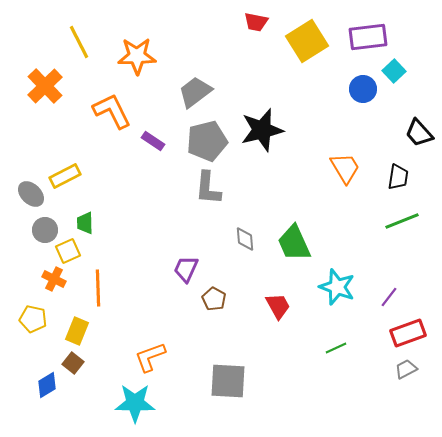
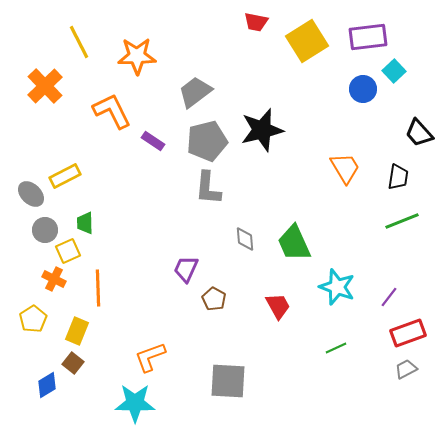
yellow pentagon at (33, 319): rotated 28 degrees clockwise
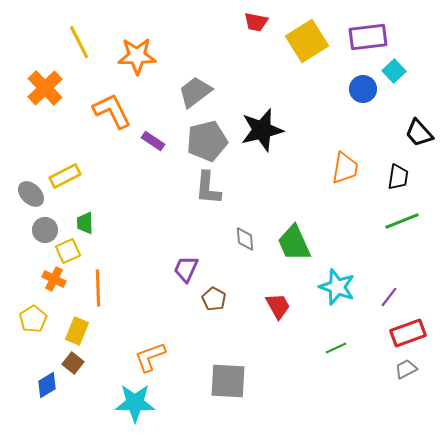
orange cross at (45, 86): moved 2 px down
orange trapezoid at (345, 168): rotated 40 degrees clockwise
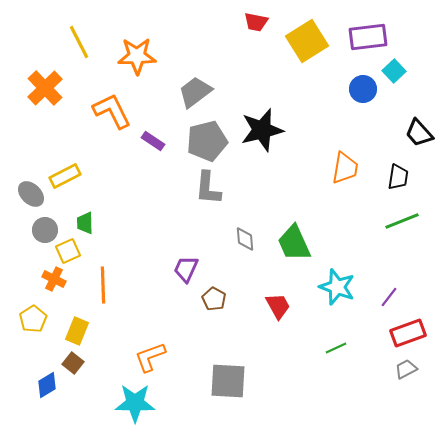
orange line at (98, 288): moved 5 px right, 3 px up
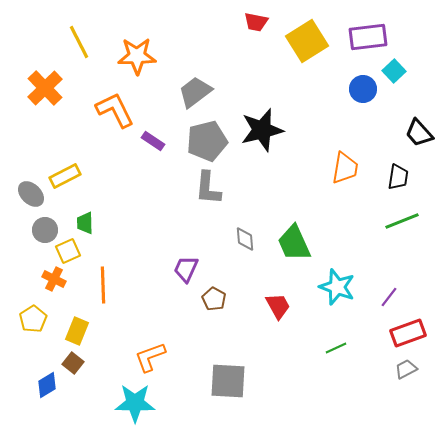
orange L-shape at (112, 111): moved 3 px right, 1 px up
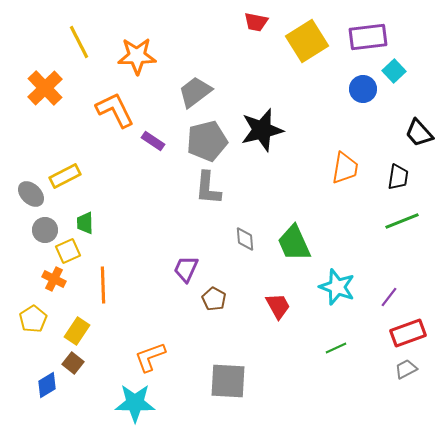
yellow rectangle at (77, 331): rotated 12 degrees clockwise
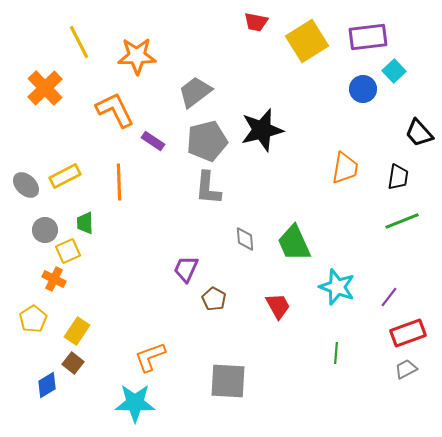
gray ellipse at (31, 194): moved 5 px left, 9 px up
orange line at (103, 285): moved 16 px right, 103 px up
green line at (336, 348): moved 5 px down; rotated 60 degrees counterclockwise
